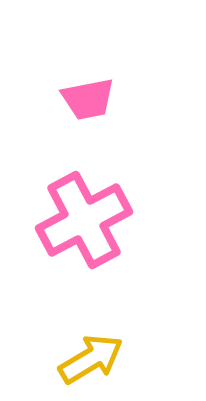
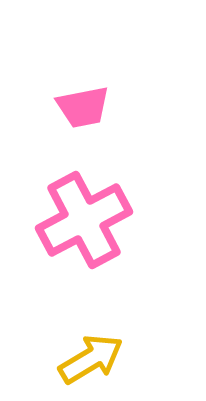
pink trapezoid: moved 5 px left, 8 px down
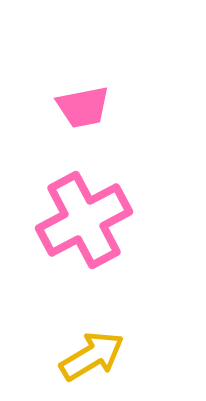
yellow arrow: moved 1 px right, 3 px up
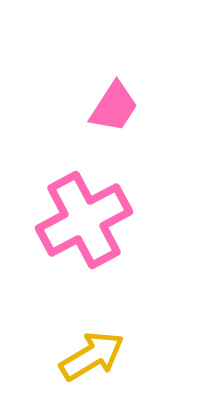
pink trapezoid: moved 31 px right; rotated 46 degrees counterclockwise
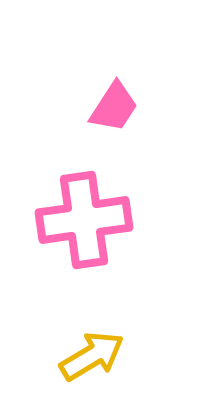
pink cross: rotated 20 degrees clockwise
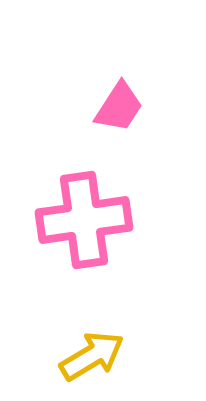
pink trapezoid: moved 5 px right
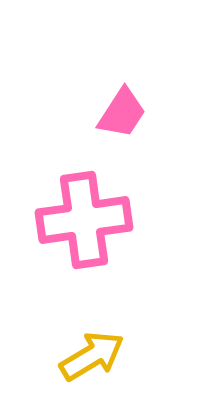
pink trapezoid: moved 3 px right, 6 px down
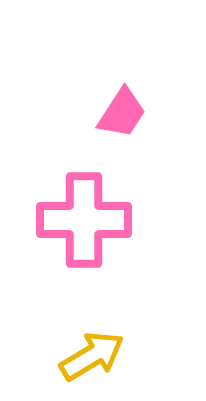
pink cross: rotated 8 degrees clockwise
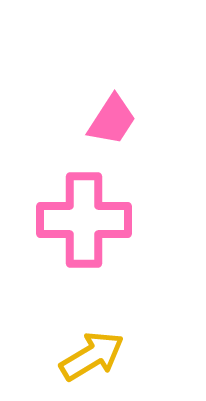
pink trapezoid: moved 10 px left, 7 px down
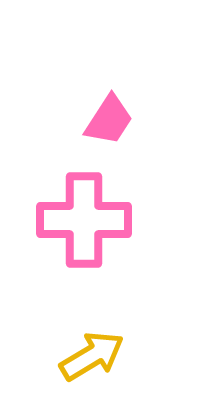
pink trapezoid: moved 3 px left
